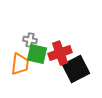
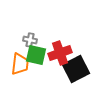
green square: moved 1 px left, 1 px down
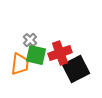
gray cross: rotated 32 degrees clockwise
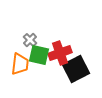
green square: moved 3 px right
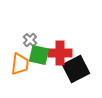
red cross: rotated 20 degrees clockwise
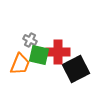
gray cross: rotated 16 degrees counterclockwise
red cross: moved 2 px left, 1 px up
orange trapezoid: rotated 15 degrees clockwise
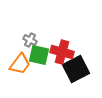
red cross: moved 4 px right; rotated 15 degrees clockwise
orange trapezoid: rotated 15 degrees clockwise
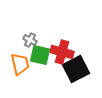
green square: moved 1 px right
orange trapezoid: rotated 50 degrees counterclockwise
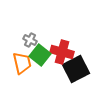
green square: rotated 25 degrees clockwise
orange trapezoid: moved 2 px right, 1 px up
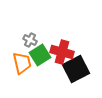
green square: rotated 20 degrees clockwise
